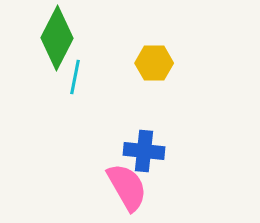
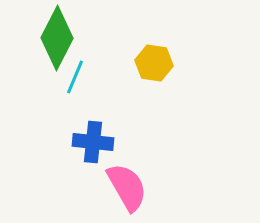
yellow hexagon: rotated 9 degrees clockwise
cyan line: rotated 12 degrees clockwise
blue cross: moved 51 px left, 9 px up
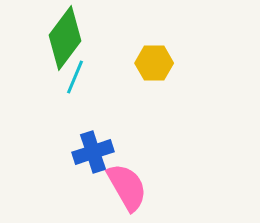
green diamond: moved 8 px right; rotated 10 degrees clockwise
yellow hexagon: rotated 9 degrees counterclockwise
blue cross: moved 10 px down; rotated 24 degrees counterclockwise
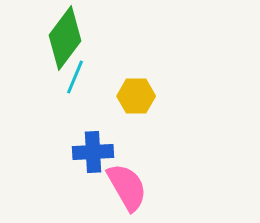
yellow hexagon: moved 18 px left, 33 px down
blue cross: rotated 15 degrees clockwise
